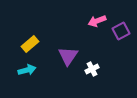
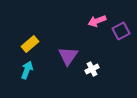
cyan arrow: rotated 54 degrees counterclockwise
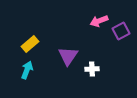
pink arrow: moved 2 px right
white cross: rotated 24 degrees clockwise
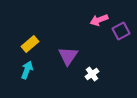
pink arrow: moved 1 px up
white cross: moved 5 px down; rotated 32 degrees counterclockwise
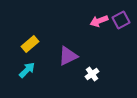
pink arrow: moved 1 px down
purple square: moved 11 px up
purple triangle: rotated 30 degrees clockwise
cyan arrow: rotated 24 degrees clockwise
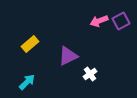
purple square: moved 1 px down
cyan arrow: moved 12 px down
white cross: moved 2 px left
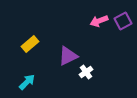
purple square: moved 2 px right
white cross: moved 4 px left, 2 px up
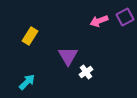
purple square: moved 2 px right, 4 px up
yellow rectangle: moved 8 px up; rotated 18 degrees counterclockwise
purple triangle: rotated 35 degrees counterclockwise
